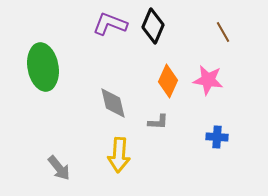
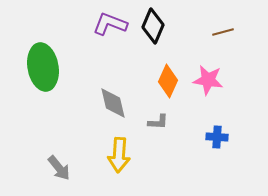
brown line: rotated 75 degrees counterclockwise
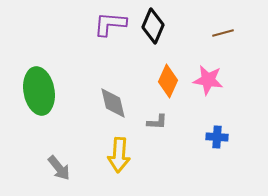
purple L-shape: rotated 16 degrees counterclockwise
brown line: moved 1 px down
green ellipse: moved 4 px left, 24 px down
gray L-shape: moved 1 px left
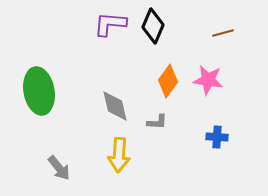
orange diamond: rotated 12 degrees clockwise
gray diamond: moved 2 px right, 3 px down
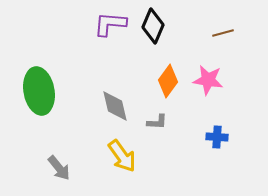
yellow arrow: moved 3 px right, 1 px down; rotated 40 degrees counterclockwise
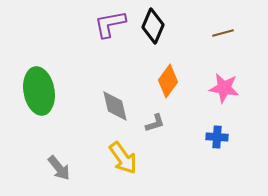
purple L-shape: rotated 16 degrees counterclockwise
pink star: moved 16 px right, 8 px down
gray L-shape: moved 2 px left, 1 px down; rotated 20 degrees counterclockwise
yellow arrow: moved 1 px right, 2 px down
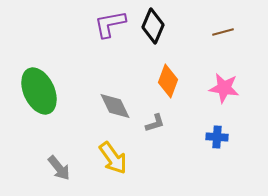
brown line: moved 1 px up
orange diamond: rotated 16 degrees counterclockwise
green ellipse: rotated 15 degrees counterclockwise
gray diamond: rotated 12 degrees counterclockwise
yellow arrow: moved 10 px left
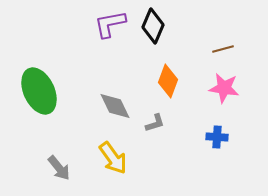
brown line: moved 17 px down
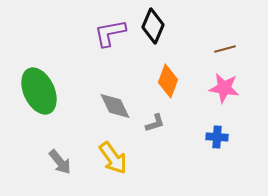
purple L-shape: moved 9 px down
brown line: moved 2 px right
gray arrow: moved 1 px right, 6 px up
